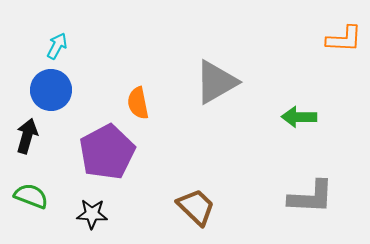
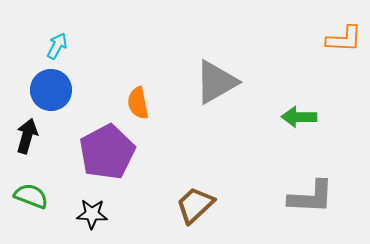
brown trapezoid: moved 1 px left, 2 px up; rotated 87 degrees counterclockwise
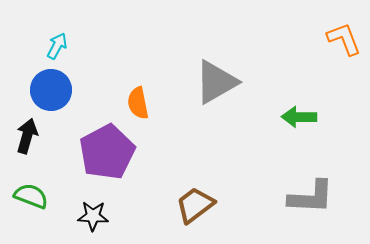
orange L-shape: rotated 114 degrees counterclockwise
brown trapezoid: rotated 6 degrees clockwise
black star: moved 1 px right, 2 px down
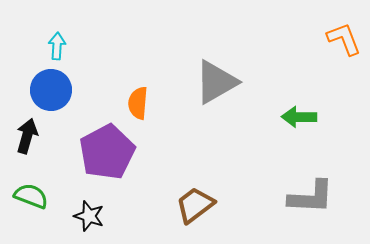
cyan arrow: rotated 24 degrees counterclockwise
orange semicircle: rotated 16 degrees clockwise
black star: moved 4 px left; rotated 16 degrees clockwise
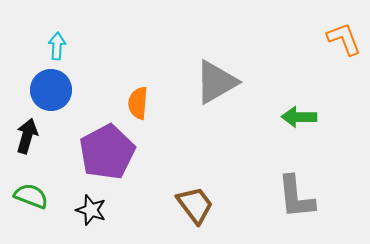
gray L-shape: moved 15 px left; rotated 81 degrees clockwise
brown trapezoid: rotated 90 degrees clockwise
black star: moved 2 px right, 6 px up
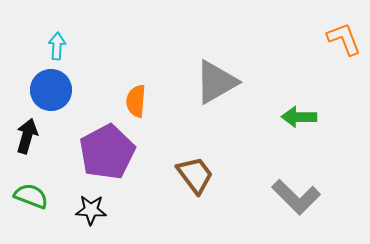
orange semicircle: moved 2 px left, 2 px up
gray L-shape: rotated 39 degrees counterclockwise
brown trapezoid: moved 30 px up
black star: rotated 16 degrees counterclockwise
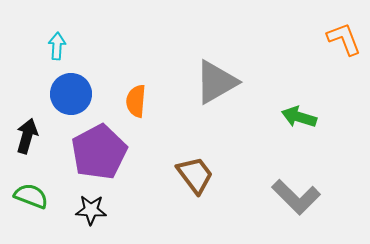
blue circle: moved 20 px right, 4 px down
green arrow: rotated 16 degrees clockwise
purple pentagon: moved 8 px left
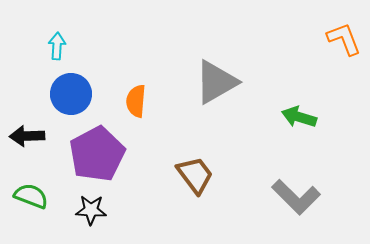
black arrow: rotated 108 degrees counterclockwise
purple pentagon: moved 2 px left, 2 px down
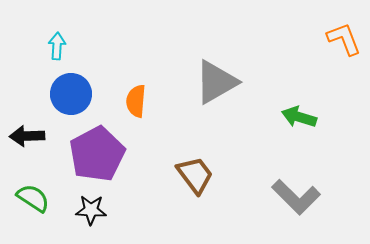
green semicircle: moved 2 px right, 2 px down; rotated 12 degrees clockwise
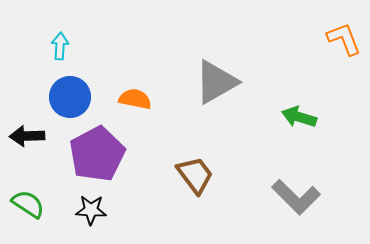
cyan arrow: moved 3 px right
blue circle: moved 1 px left, 3 px down
orange semicircle: moved 1 px left, 2 px up; rotated 96 degrees clockwise
green semicircle: moved 5 px left, 6 px down
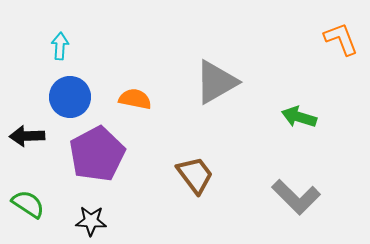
orange L-shape: moved 3 px left
black star: moved 11 px down
